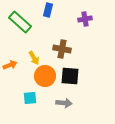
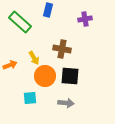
gray arrow: moved 2 px right
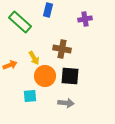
cyan square: moved 2 px up
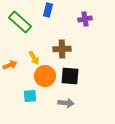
brown cross: rotated 12 degrees counterclockwise
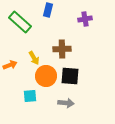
orange circle: moved 1 px right
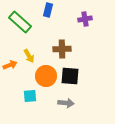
yellow arrow: moved 5 px left, 2 px up
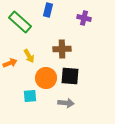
purple cross: moved 1 px left, 1 px up; rotated 24 degrees clockwise
orange arrow: moved 2 px up
orange circle: moved 2 px down
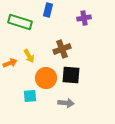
purple cross: rotated 24 degrees counterclockwise
green rectangle: rotated 25 degrees counterclockwise
brown cross: rotated 18 degrees counterclockwise
black square: moved 1 px right, 1 px up
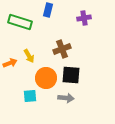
gray arrow: moved 5 px up
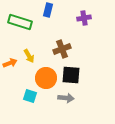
cyan square: rotated 24 degrees clockwise
